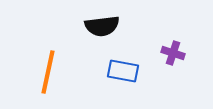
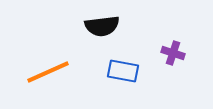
orange line: rotated 54 degrees clockwise
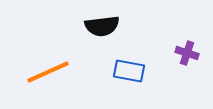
purple cross: moved 14 px right
blue rectangle: moved 6 px right
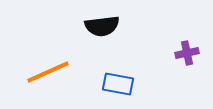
purple cross: rotated 30 degrees counterclockwise
blue rectangle: moved 11 px left, 13 px down
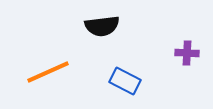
purple cross: rotated 15 degrees clockwise
blue rectangle: moved 7 px right, 3 px up; rotated 16 degrees clockwise
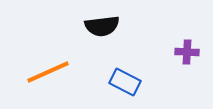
purple cross: moved 1 px up
blue rectangle: moved 1 px down
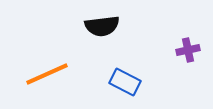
purple cross: moved 1 px right, 2 px up; rotated 15 degrees counterclockwise
orange line: moved 1 px left, 2 px down
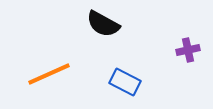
black semicircle: moved 1 px right, 2 px up; rotated 36 degrees clockwise
orange line: moved 2 px right
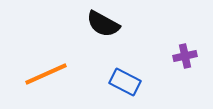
purple cross: moved 3 px left, 6 px down
orange line: moved 3 px left
